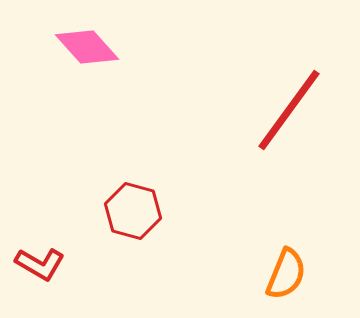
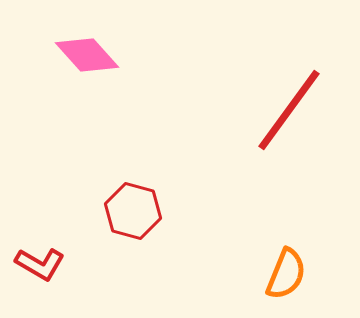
pink diamond: moved 8 px down
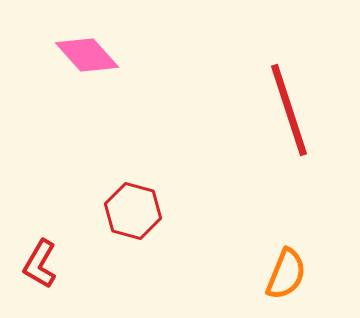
red line: rotated 54 degrees counterclockwise
red L-shape: rotated 90 degrees clockwise
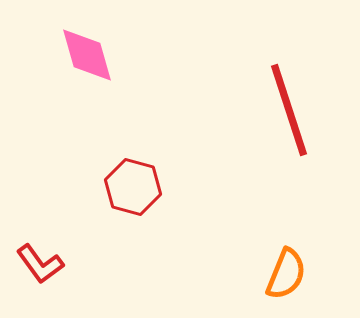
pink diamond: rotated 26 degrees clockwise
red hexagon: moved 24 px up
red L-shape: rotated 66 degrees counterclockwise
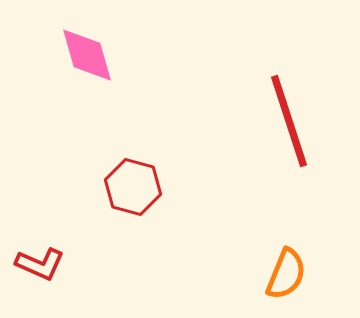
red line: moved 11 px down
red L-shape: rotated 30 degrees counterclockwise
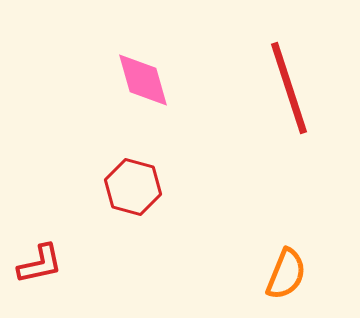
pink diamond: moved 56 px right, 25 px down
red line: moved 33 px up
red L-shape: rotated 36 degrees counterclockwise
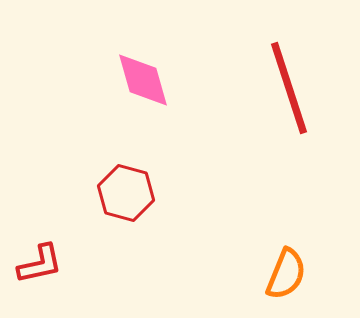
red hexagon: moved 7 px left, 6 px down
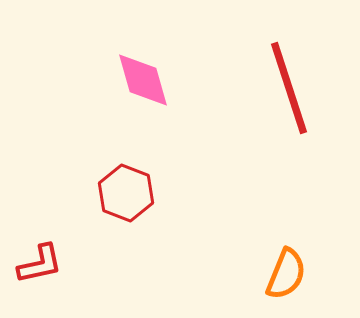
red hexagon: rotated 6 degrees clockwise
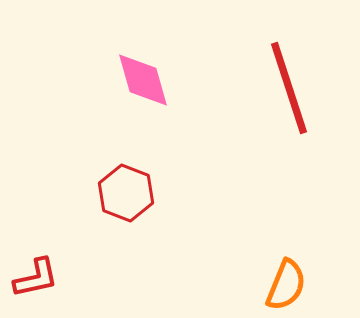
red L-shape: moved 4 px left, 14 px down
orange semicircle: moved 11 px down
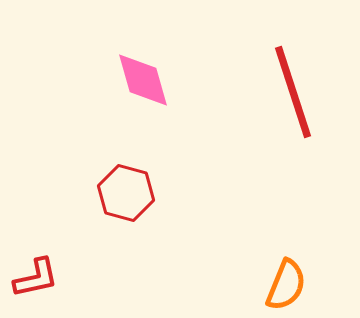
red line: moved 4 px right, 4 px down
red hexagon: rotated 6 degrees counterclockwise
